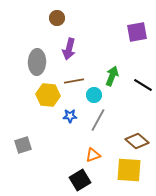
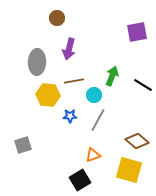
yellow square: rotated 12 degrees clockwise
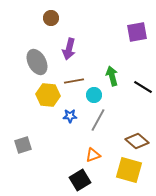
brown circle: moved 6 px left
gray ellipse: rotated 30 degrees counterclockwise
green arrow: rotated 36 degrees counterclockwise
black line: moved 2 px down
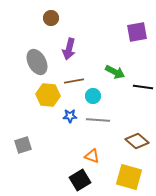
green arrow: moved 3 px right, 4 px up; rotated 132 degrees clockwise
black line: rotated 24 degrees counterclockwise
cyan circle: moved 1 px left, 1 px down
gray line: rotated 65 degrees clockwise
orange triangle: moved 1 px left, 1 px down; rotated 42 degrees clockwise
yellow square: moved 7 px down
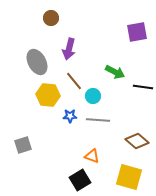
brown line: rotated 60 degrees clockwise
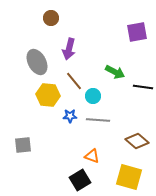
gray square: rotated 12 degrees clockwise
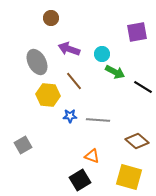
purple arrow: rotated 95 degrees clockwise
black line: rotated 24 degrees clockwise
cyan circle: moved 9 px right, 42 px up
gray square: rotated 24 degrees counterclockwise
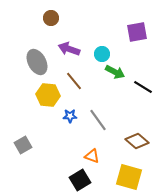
gray line: rotated 50 degrees clockwise
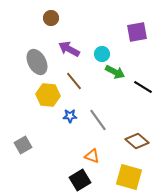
purple arrow: rotated 10 degrees clockwise
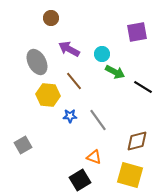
brown diamond: rotated 55 degrees counterclockwise
orange triangle: moved 2 px right, 1 px down
yellow square: moved 1 px right, 2 px up
